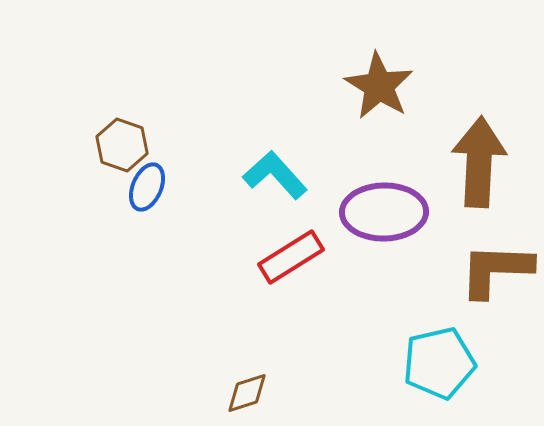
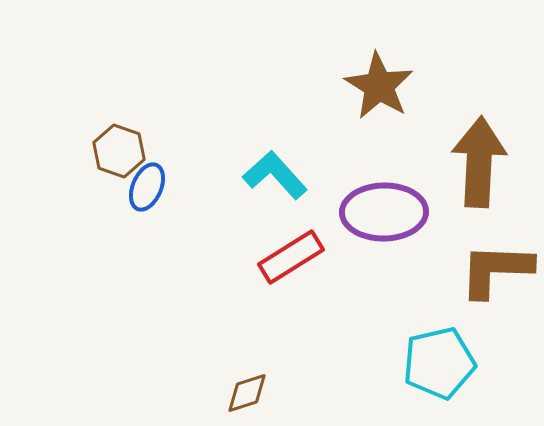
brown hexagon: moved 3 px left, 6 px down
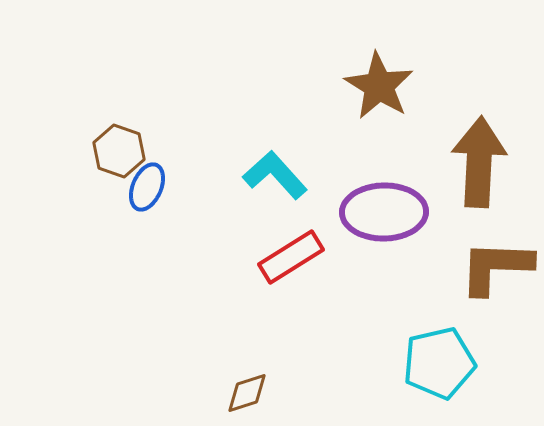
brown L-shape: moved 3 px up
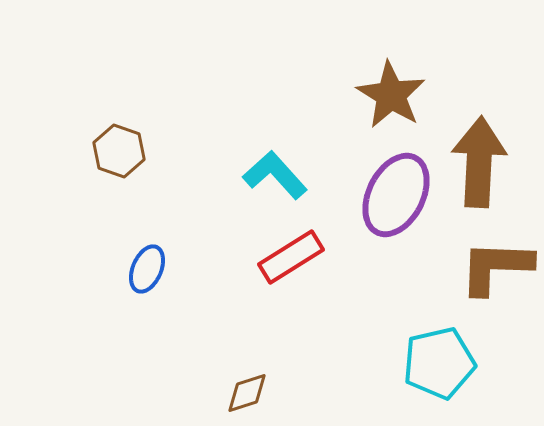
brown star: moved 12 px right, 9 px down
blue ellipse: moved 82 px down
purple ellipse: moved 12 px right, 17 px up; rotated 62 degrees counterclockwise
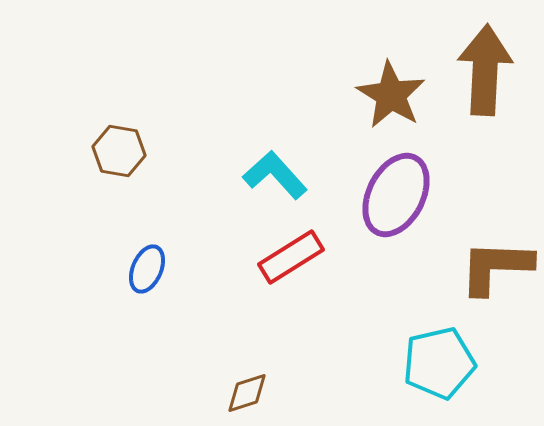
brown hexagon: rotated 9 degrees counterclockwise
brown arrow: moved 6 px right, 92 px up
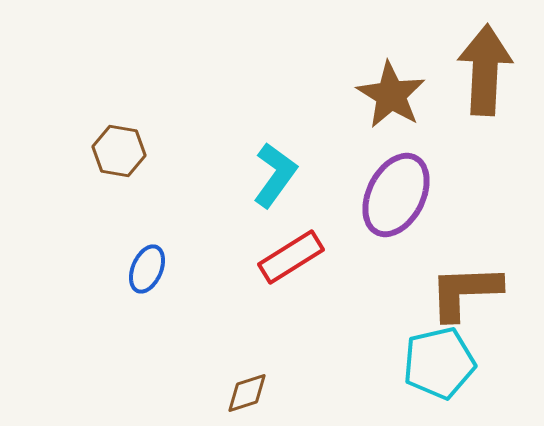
cyan L-shape: rotated 78 degrees clockwise
brown L-shape: moved 31 px left, 25 px down; rotated 4 degrees counterclockwise
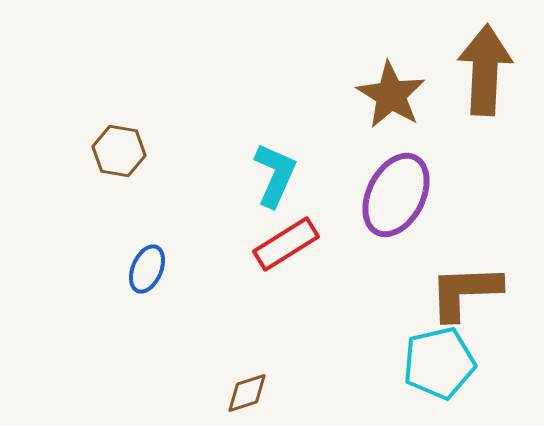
cyan L-shape: rotated 12 degrees counterclockwise
red rectangle: moved 5 px left, 13 px up
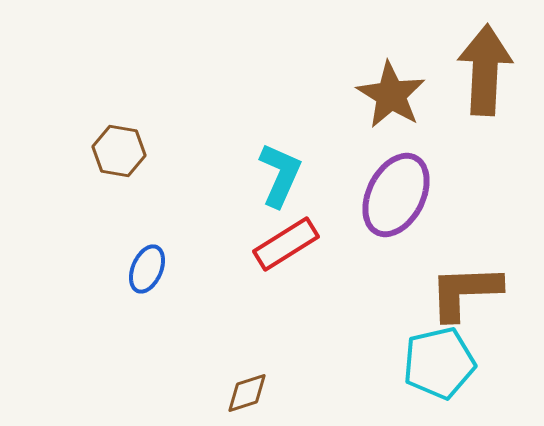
cyan L-shape: moved 5 px right
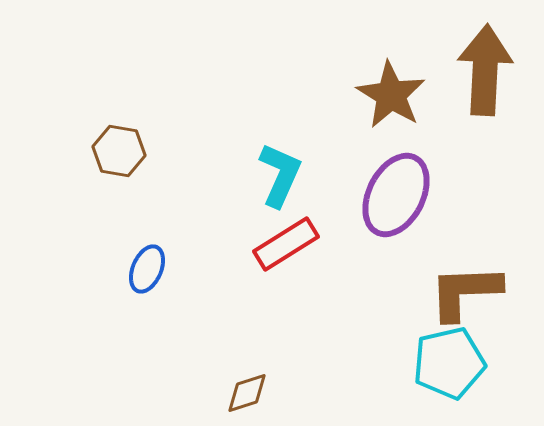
cyan pentagon: moved 10 px right
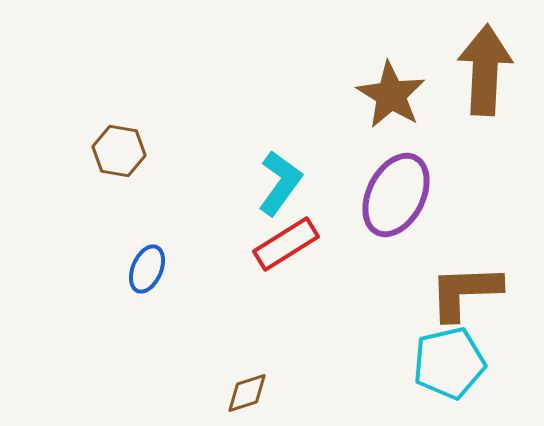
cyan L-shape: moved 8 px down; rotated 12 degrees clockwise
